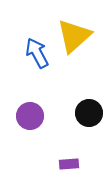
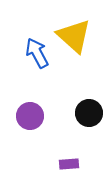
yellow triangle: rotated 36 degrees counterclockwise
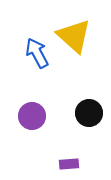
purple circle: moved 2 px right
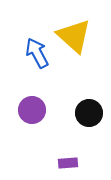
purple circle: moved 6 px up
purple rectangle: moved 1 px left, 1 px up
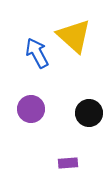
purple circle: moved 1 px left, 1 px up
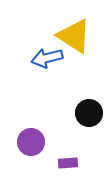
yellow triangle: rotated 9 degrees counterclockwise
blue arrow: moved 10 px right, 5 px down; rotated 76 degrees counterclockwise
purple circle: moved 33 px down
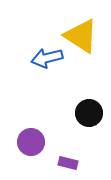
yellow triangle: moved 7 px right
purple rectangle: rotated 18 degrees clockwise
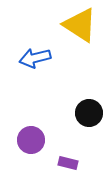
yellow triangle: moved 1 px left, 11 px up
blue arrow: moved 12 px left
purple circle: moved 2 px up
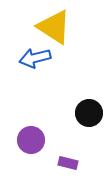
yellow triangle: moved 26 px left, 2 px down
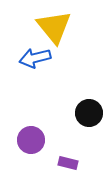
yellow triangle: rotated 18 degrees clockwise
